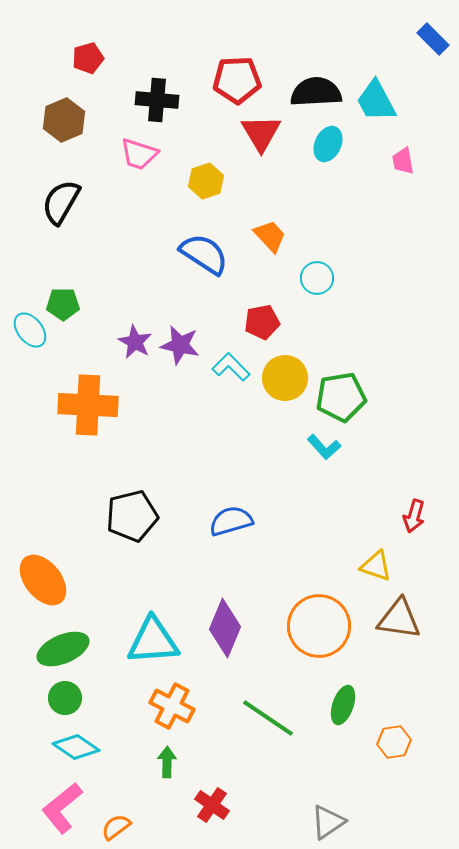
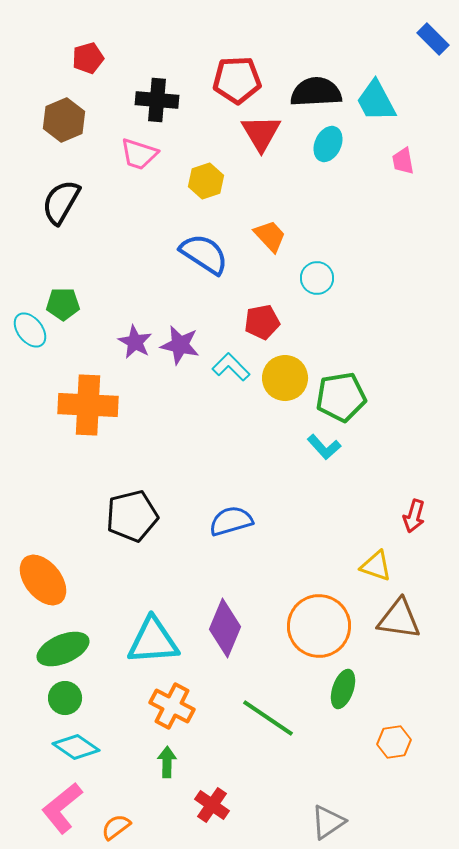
green ellipse at (343, 705): moved 16 px up
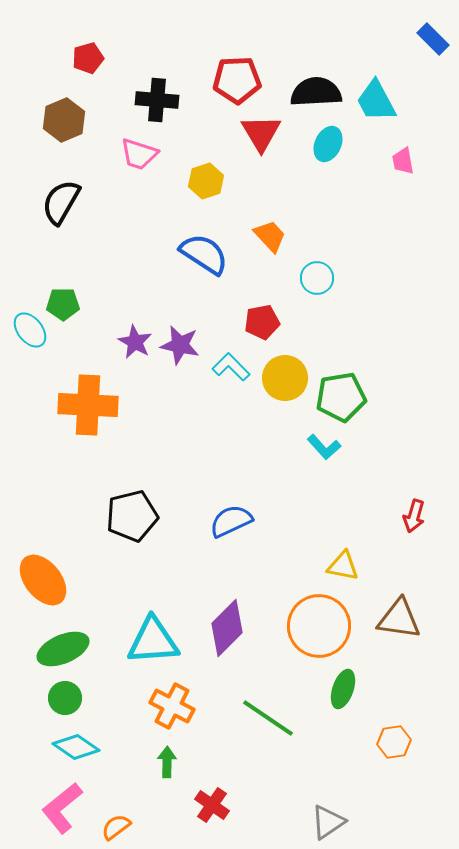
blue semicircle at (231, 521): rotated 9 degrees counterclockwise
yellow triangle at (376, 566): moved 33 px left; rotated 8 degrees counterclockwise
purple diamond at (225, 628): moved 2 px right; rotated 22 degrees clockwise
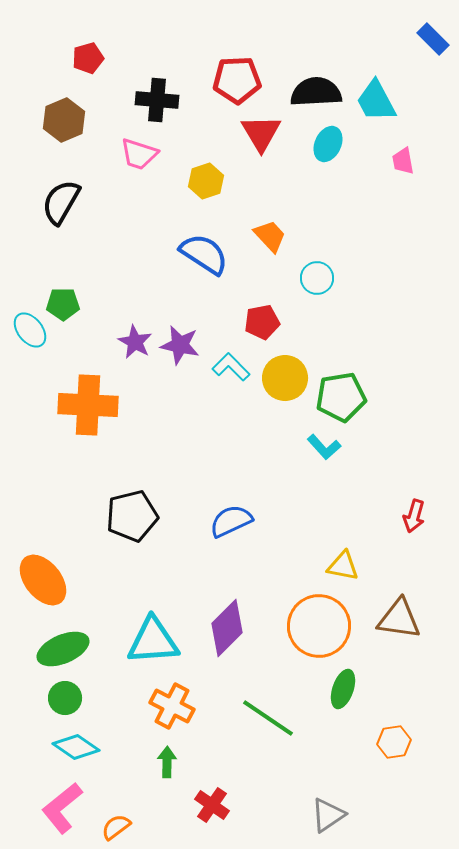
gray triangle at (328, 822): moved 7 px up
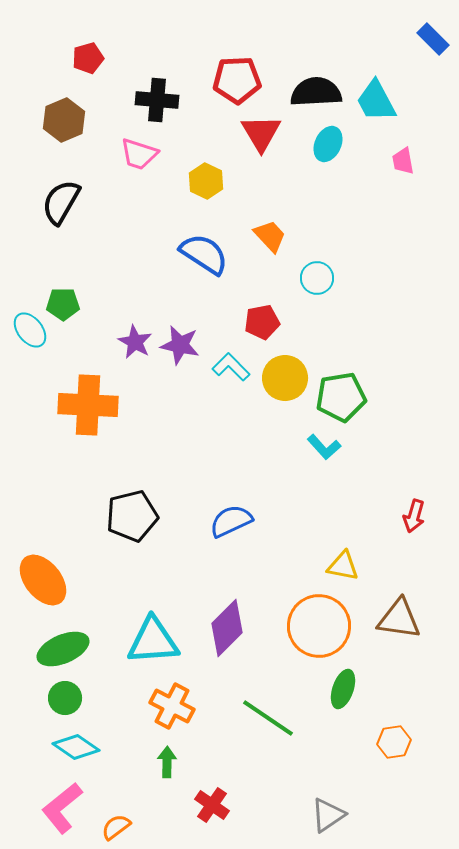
yellow hexagon at (206, 181): rotated 16 degrees counterclockwise
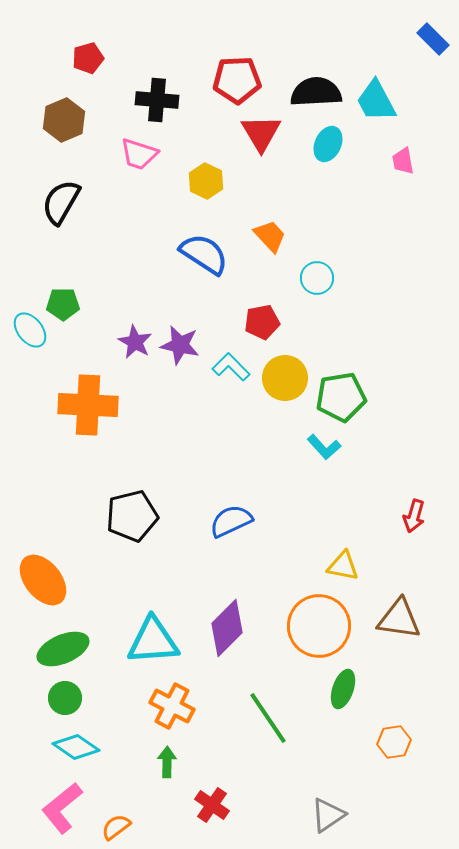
green line at (268, 718): rotated 22 degrees clockwise
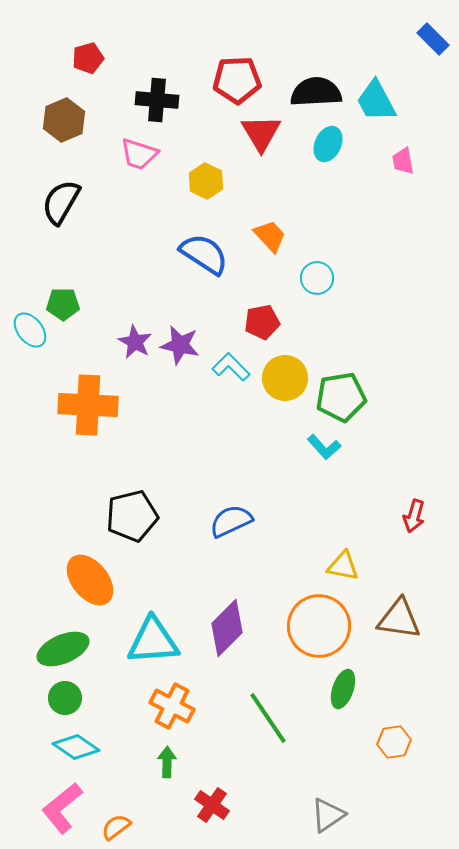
orange ellipse at (43, 580): moved 47 px right
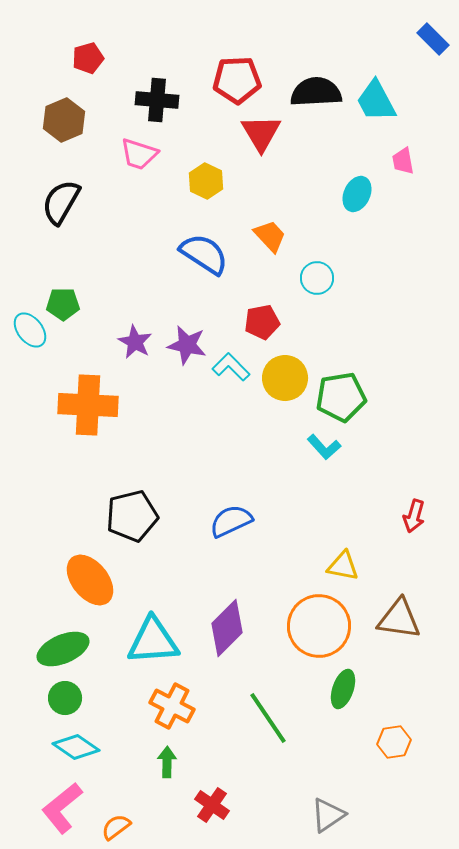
cyan ellipse at (328, 144): moved 29 px right, 50 px down
purple star at (180, 345): moved 7 px right
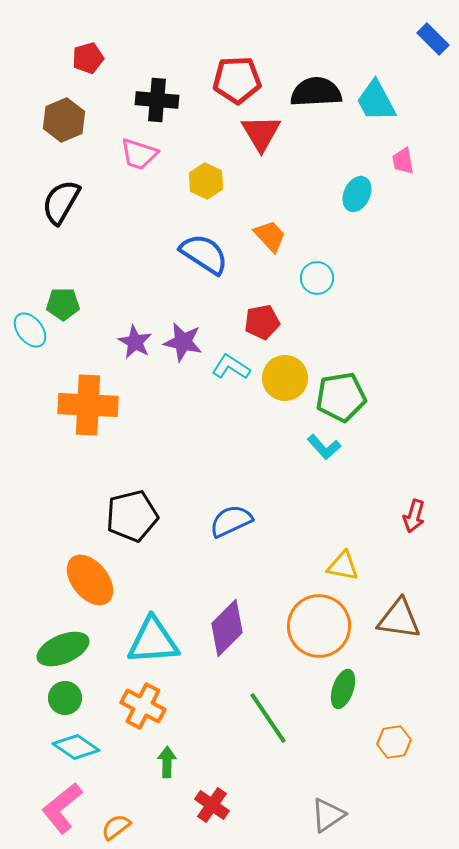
purple star at (187, 345): moved 4 px left, 3 px up
cyan L-shape at (231, 367): rotated 12 degrees counterclockwise
orange cross at (172, 706): moved 29 px left
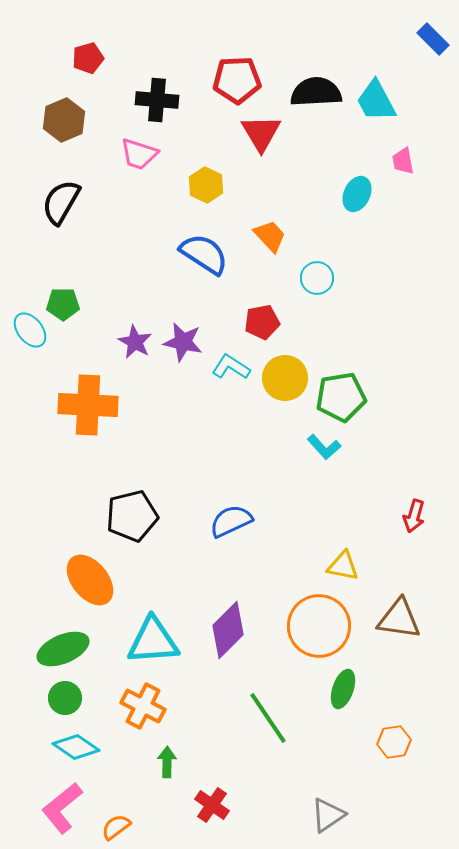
yellow hexagon at (206, 181): moved 4 px down
purple diamond at (227, 628): moved 1 px right, 2 px down
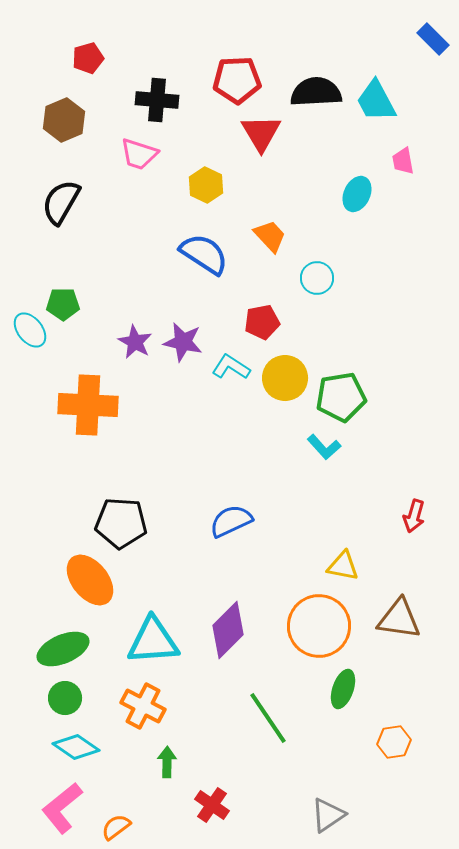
black pentagon at (132, 516): moved 11 px left, 7 px down; rotated 18 degrees clockwise
